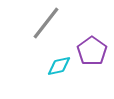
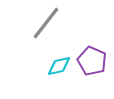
purple pentagon: moved 10 px down; rotated 12 degrees counterclockwise
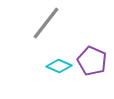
cyan diamond: rotated 35 degrees clockwise
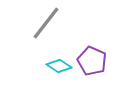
cyan diamond: rotated 10 degrees clockwise
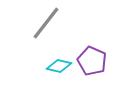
cyan diamond: rotated 20 degrees counterclockwise
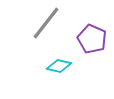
purple pentagon: moved 22 px up
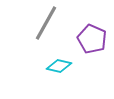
gray line: rotated 9 degrees counterclockwise
